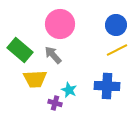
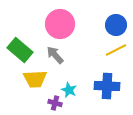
yellow line: moved 1 px left
gray arrow: moved 2 px right
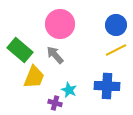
yellow trapezoid: moved 1 px left, 2 px up; rotated 65 degrees counterclockwise
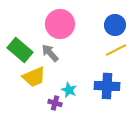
blue circle: moved 1 px left
gray arrow: moved 5 px left, 2 px up
yellow trapezoid: rotated 45 degrees clockwise
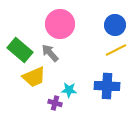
cyan star: rotated 21 degrees counterclockwise
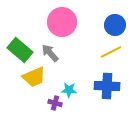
pink circle: moved 2 px right, 2 px up
yellow line: moved 5 px left, 2 px down
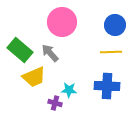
yellow line: rotated 25 degrees clockwise
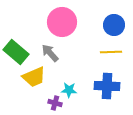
blue circle: moved 1 px left
green rectangle: moved 4 px left, 2 px down
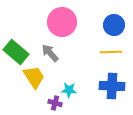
yellow trapezoid: rotated 100 degrees counterclockwise
blue cross: moved 5 px right
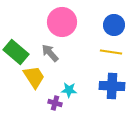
yellow line: rotated 10 degrees clockwise
